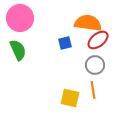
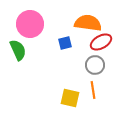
pink circle: moved 10 px right, 6 px down
red ellipse: moved 3 px right, 2 px down; rotated 10 degrees clockwise
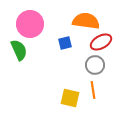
orange semicircle: moved 2 px left, 2 px up
green semicircle: moved 1 px right
